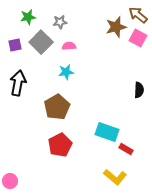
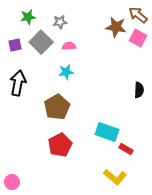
brown star: rotated 25 degrees clockwise
pink circle: moved 2 px right, 1 px down
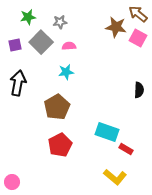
brown arrow: moved 1 px up
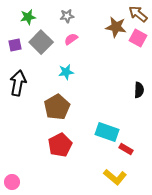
gray star: moved 7 px right, 6 px up
pink semicircle: moved 2 px right, 7 px up; rotated 32 degrees counterclockwise
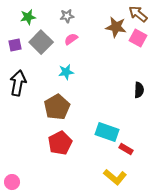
red pentagon: moved 2 px up
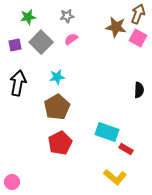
brown arrow: rotated 72 degrees clockwise
cyan star: moved 9 px left, 5 px down
